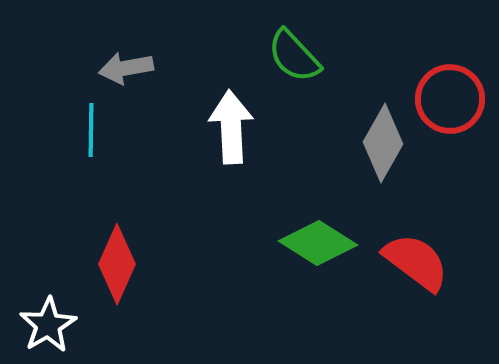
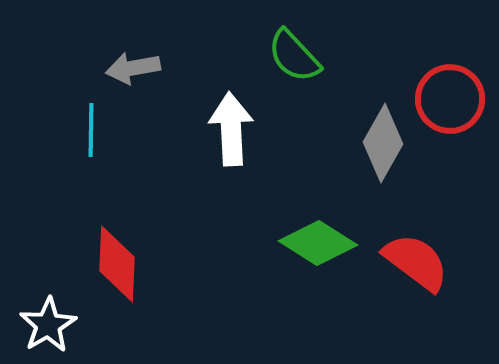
gray arrow: moved 7 px right
white arrow: moved 2 px down
red diamond: rotated 22 degrees counterclockwise
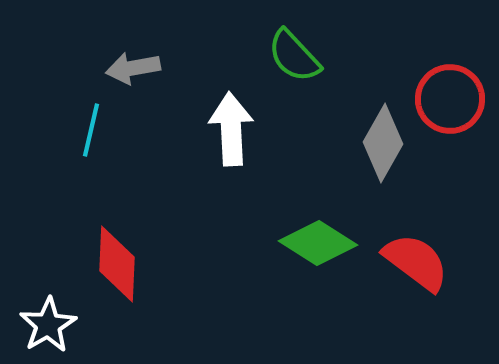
cyan line: rotated 12 degrees clockwise
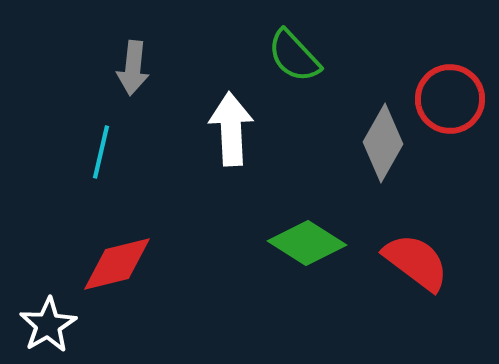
gray arrow: rotated 74 degrees counterclockwise
cyan line: moved 10 px right, 22 px down
green diamond: moved 11 px left
red diamond: rotated 74 degrees clockwise
